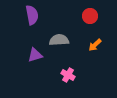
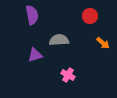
orange arrow: moved 8 px right, 2 px up; rotated 96 degrees counterclockwise
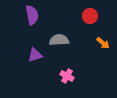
pink cross: moved 1 px left, 1 px down
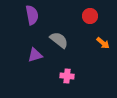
gray semicircle: rotated 42 degrees clockwise
pink cross: rotated 24 degrees counterclockwise
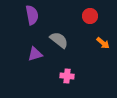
purple triangle: moved 1 px up
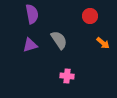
purple semicircle: moved 1 px up
gray semicircle: rotated 18 degrees clockwise
purple triangle: moved 5 px left, 9 px up
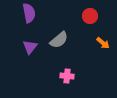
purple semicircle: moved 3 px left, 1 px up
gray semicircle: rotated 84 degrees clockwise
purple triangle: moved 2 px down; rotated 35 degrees counterclockwise
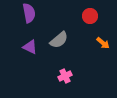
purple triangle: rotated 42 degrees counterclockwise
pink cross: moved 2 px left; rotated 32 degrees counterclockwise
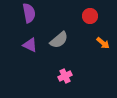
purple triangle: moved 2 px up
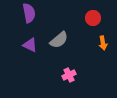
red circle: moved 3 px right, 2 px down
orange arrow: rotated 40 degrees clockwise
pink cross: moved 4 px right, 1 px up
